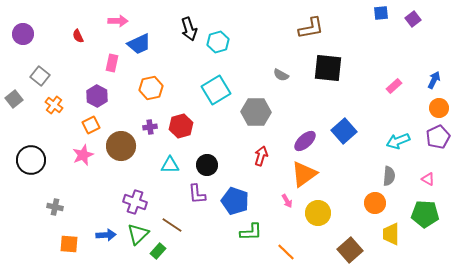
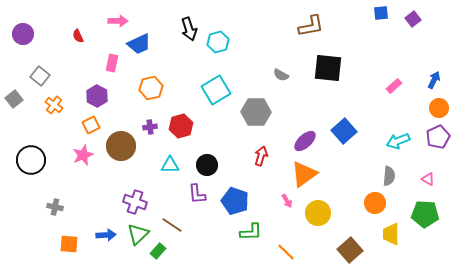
brown L-shape at (311, 28): moved 2 px up
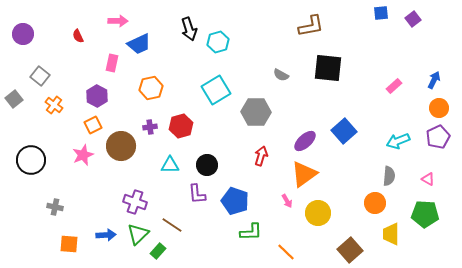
orange square at (91, 125): moved 2 px right
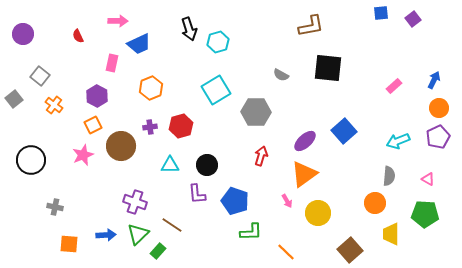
orange hexagon at (151, 88): rotated 10 degrees counterclockwise
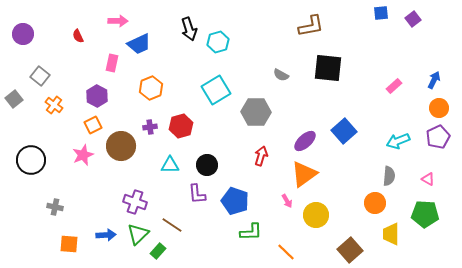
yellow circle at (318, 213): moved 2 px left, 2 px down
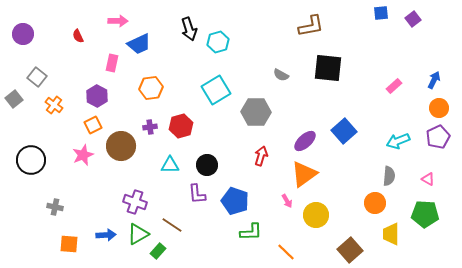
gray square at (40, 76): moved 3 px left, 1 px down
orange hexagon at (151, 88): rotated 15 degrees clockwise
green triangle at (138, 234): rotated 15 degrees clockwise
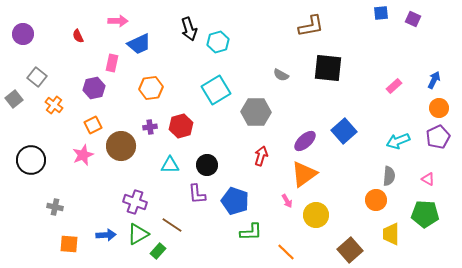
purple square at (413, 19): rotated 28 degrees counterclockwise
purple hexagon at (97, 96): moved 3 px left, 8 px up; rotated 20 degrees clockwise
orange circle at (375, 203): moved 1 px right, 3 px up
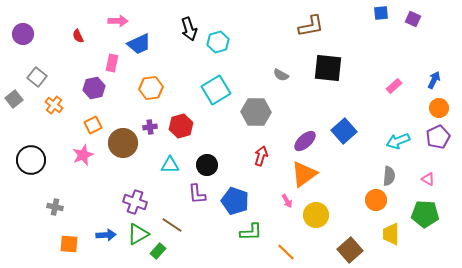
brown circle at (121, 146): moved 2 px right, 3 px up
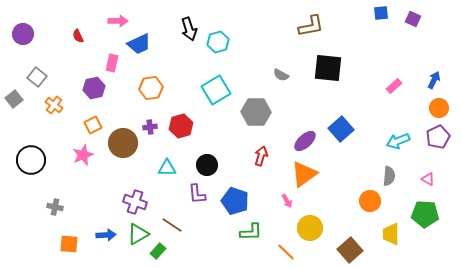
blue square at (344, 131): moved 3 px left, 2 px up
cyan triangle at (170, 165): moved 3 px left, 3 px down
orange circle at (376, 200): moved 6 px left, 1 px down
yellow circle at (316, 215): moved 6 px left, 13 px down
